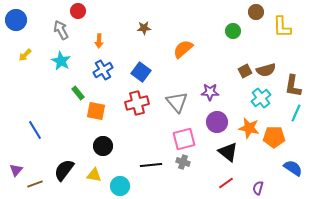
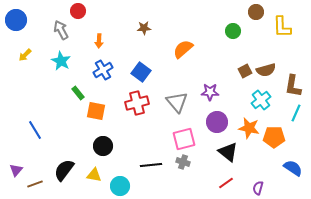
cyan cross: moved 2 px down
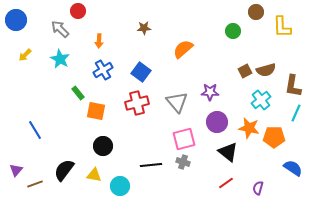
gray arrow: moved 1 px left, 1 px up; rotated 18 degrees counterclockwise
cyan star: moved 1 px left, 2 px up
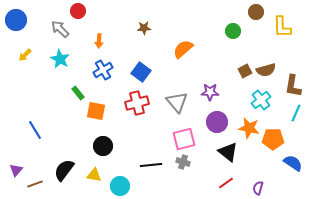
orange pentagon: moved 1 px left, 2 px down
blue semicircle: moved 5 px up
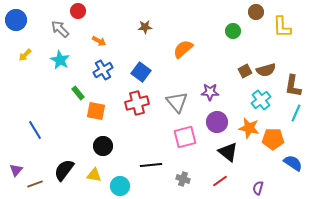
brown star: moved 1 px right, 1 px up
orange arrow: rotated 64 degrees counterclockwise
cyan star: moved 1 px down
pink square: moved 1 px right, 2 px up
gray cross: moved 17 px down
red line: moved 6 px left, 2 px up
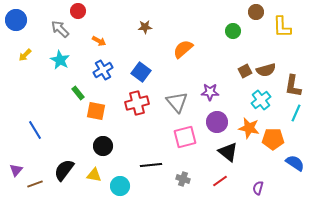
blue semicircle: moved 2 px right
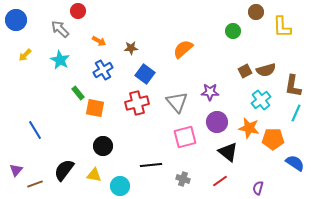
brown star: moved 14 px left, 21 px down
blue square: moved 4 px right, 2 px down
orange square: moved 1 px left, 3 px up
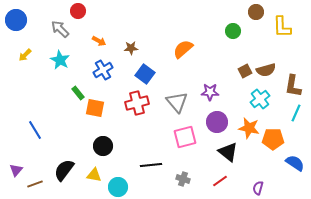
cyan cross: moved 1 px left, 1 px up
cyan circle: moved 2 px left, 1 px down
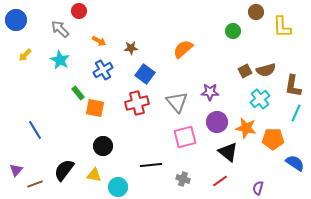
red circle: moved 1 px right
orange star: moved 3 px left
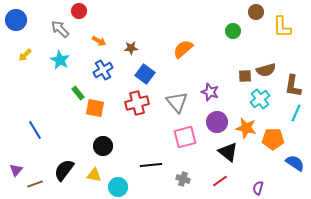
brown square: moved 5 px down; rotated 24 degrees clockwise
purple star: rotated 18 degrees clockwise
